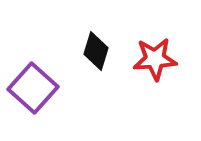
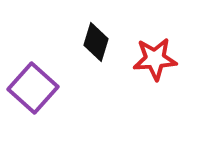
black diamond: moved 9 px up
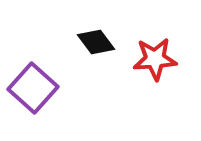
black diamond: rotated 54 degrees counterclockwise
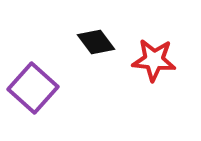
red star: moved 1 px left, 1 px down; rotated 9 degrees clockwise
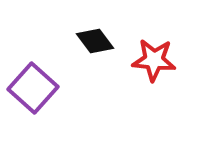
black diamond: moved 1 px left, 1 px up
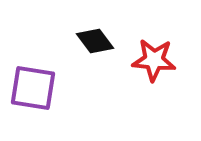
purple square: rotated 33 degrees counterclockwise
